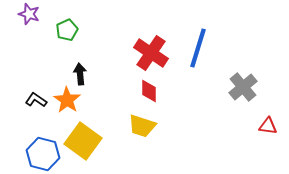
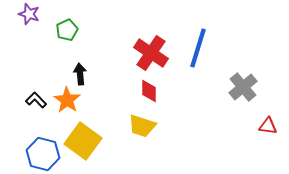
black L-shape: rotated 10 degrees clockwise
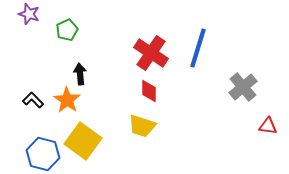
black L-shape: moved 3 px left
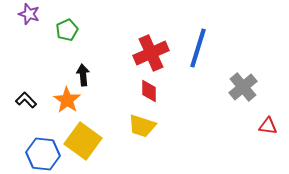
red cross: rotated 32 degrees clockwise
black arrow: moved 3 px right, 1 px down
black L-shape: moved 7 px left
blue hexagon: rotated 8 degrees counterclockwise
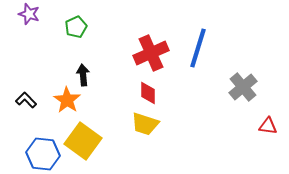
green pentagon: moved 9 px right, 3 px up
red diamond: moved 1 px left, 2 px down
yellow trapezoid: moved 3 px right, 2 px up
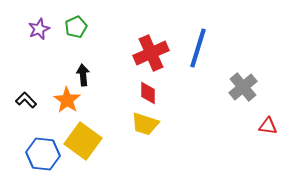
purple star: moved 10 px right, 15 px down; rotated 30 degrees clockwise
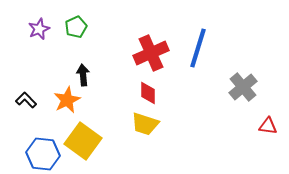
orange star: rotated 12 degrees clockwise
